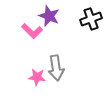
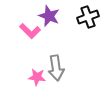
black cross: moved 3 px left, 2 px up
pink L-shape: moved 2 px left
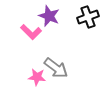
pink L-shape: moved 1 px right, 1 px down
gray arrow: rotated 45 degrees counterclockwise
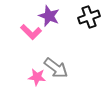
black cross: moved 1 px right
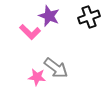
pink L-shape: moved 1 px left
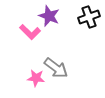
pink star: moved 1 px left, 1 px down
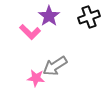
purple star: rotated 15 degrees clockwise
gray arrow: moved 1 px left, 2 px up; rotated 110 degrees clockwise
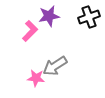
purple star: rotated 25 degrees clockwise
pink L-shape: moved 1 px up; rotated 90 degrees counterclockwise
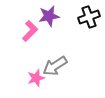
pink star: rotated 24 degrees counterclockwise
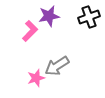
gray arrow: moved 2 px right
